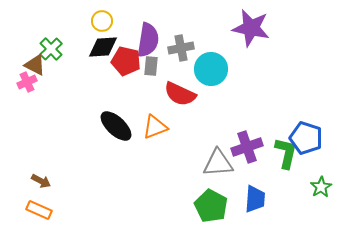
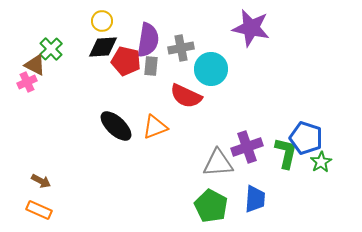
red semicircle: moved 6 px right, 2 px down
green star: moved 25 px up
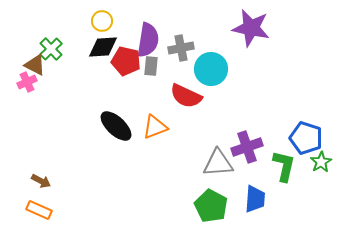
green L-shape: moved 2 px left, 13 px down
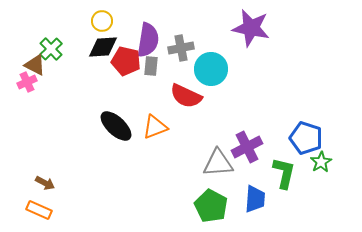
purple cross: rotated 8 degrees counterclockwise
green L-shape: moved 7 px down
brown arrow: moved 4 px right, 2 px down
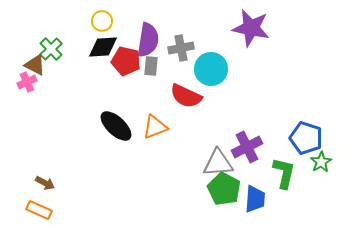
green pentagon: moved 13 px right, 17 px up
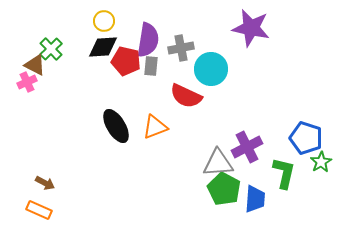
yellow circle: moved 2 px right
black ellipse: rotated 16 degrees clockwise
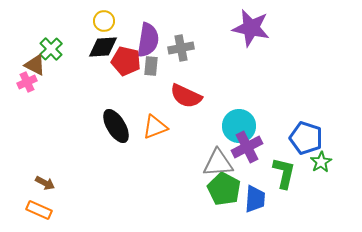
cyan circle: moved 28 px right, 57 px down
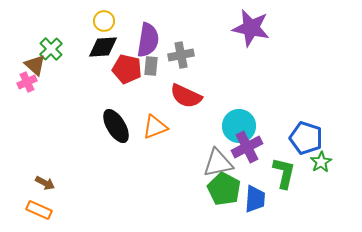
gray cross: moved 7 px down
red pentagon: moved 1 px right, 8 px down
brown triangle: rotated 15 degrees clockwise
gray triangle: rotated 8 degrees counterclockwise
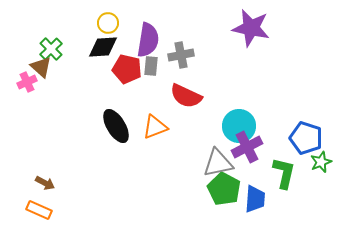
yellow circle: moved 4 px right, 2 px down
brown triangle: moved 6 px right, 2 px down
green star: rotated 10 degrees clockwise
